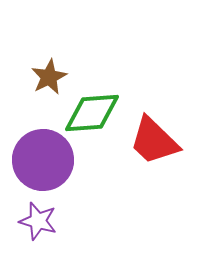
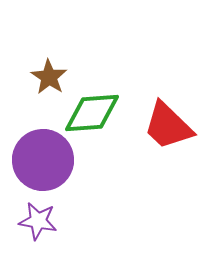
brown star: rotated 12 degrees counterclockwise
red trapezoid: moved 14 px right, 15 px up
purple star: rotated 6 degrees counterclockwise
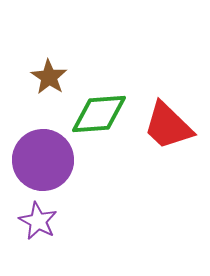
green diamond: moved 7 px right, 1 px down
purple star: rotated 18 degrees clockwise
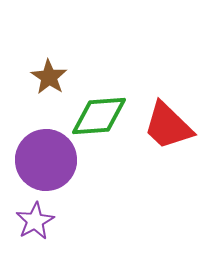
green diamond: moved 2 px down
purple circle: moved 3 px right
purple star: moved 3 px left; rotated 15 degrees clockwise
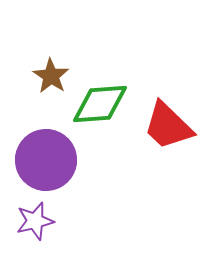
brown star: moved 2 px right, 1 px up
green diamond: moved 1 px right, 12 px up
purple star: rotated 15 degrees clockwise
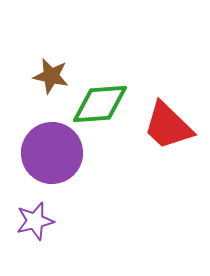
brown star: rotated 21 degrees counterclockwise
purple circle: moved 6 px right, 7 px up
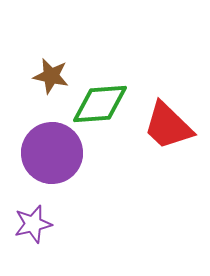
purple star: moved 2 px left, 3 px down
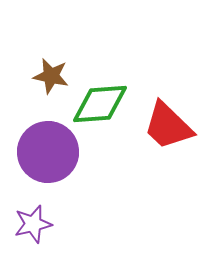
purple circle: moved 4 px left, 1 px up
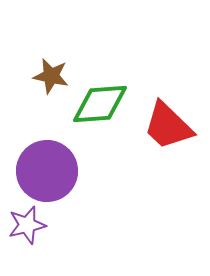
purple circle: moved 1 px left, 19 px down
purple star: moved 6 px left, 1 px down
